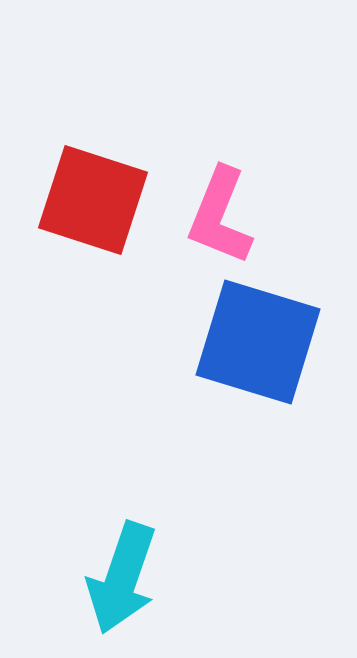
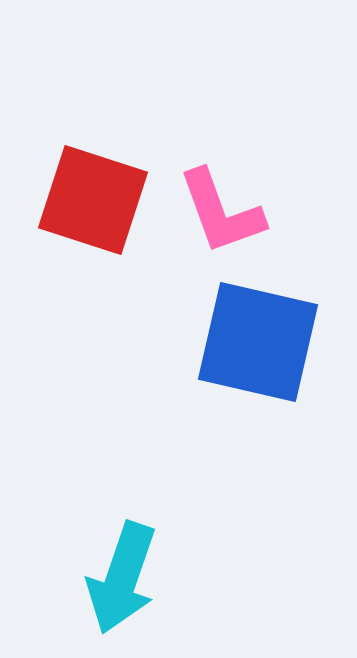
pink L-shape: moved 1 px right, 4 px up; rotated 42 degrees counterclockwise
blue square: rotated 4 degrees counterclockwise
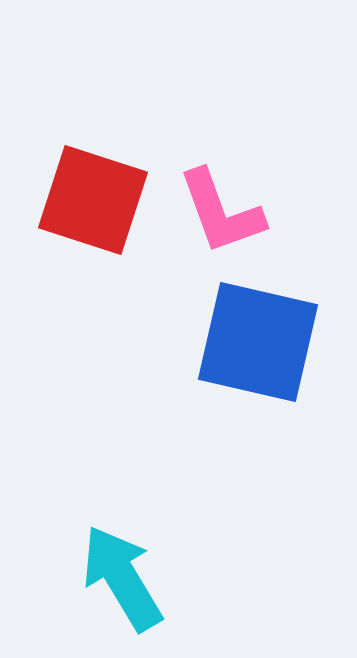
cyan arrow: rotated 130 degrees clockwise
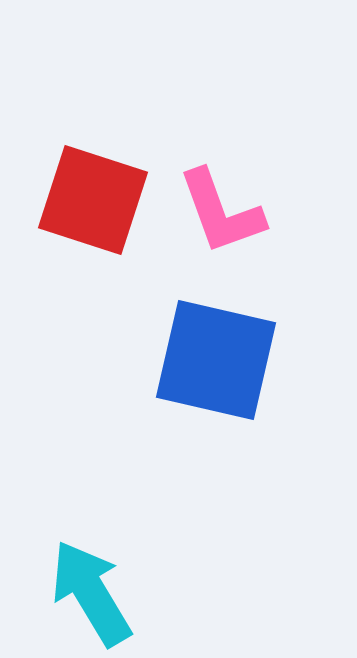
blue square: moved 42 px left, 18 px down
cyan arrow: moved 31 px left, 15 px down
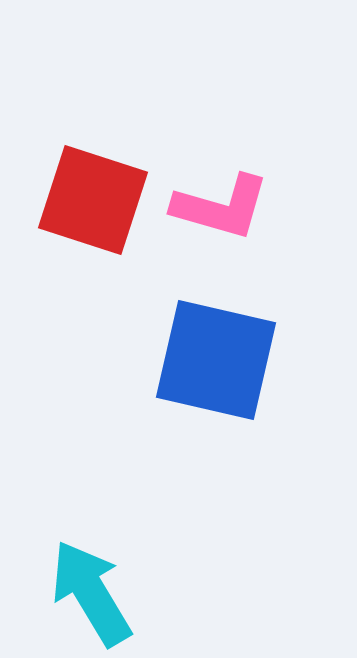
pink L-shape: moved 5 px up; rotated 54 degrees counterclockwise
